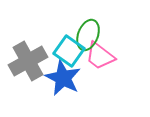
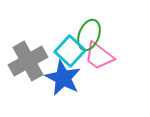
green ellipse: moved 1 px right
cyan square: moved 1 px right; rotated 8 degrees clockwise
pink trapezoid: moved 1 px left
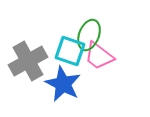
cyan square: rotated 24 degrees counterclockwise
blue star: moved 6 px down
